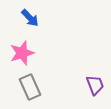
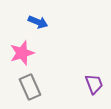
blue arrow: moved 8 px right, 4 px down; rotated 24 degrees counterclockwise
purple trapezoid: moved 1 px left, 1 px up
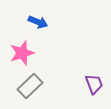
gray rectangle: moved 1 px up; rotated 70 degrees clockwise
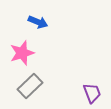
purple trapezoid: moved 2 px left, 9 px down
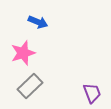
pink star: moved 1 px right
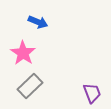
pink star: rotated 20 degrees counterclockwise
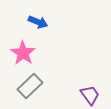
purple trapezoid: moved 2 px left, 2 px down; rotated 15 degrees counterclockwise
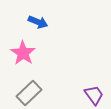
gray rectangle: moved 1 px left, 7 px down
purple trapezoid: moved 4 px right
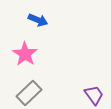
blue arrow: moved 2 px up
pink star: moved 2 px right, 1 px down
